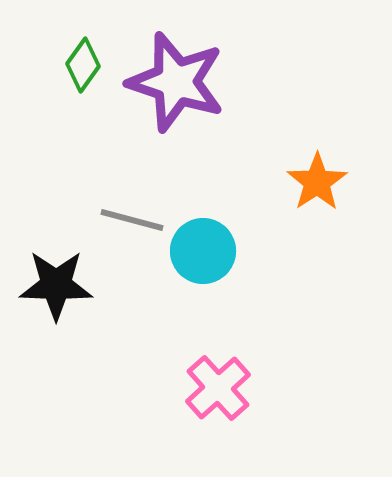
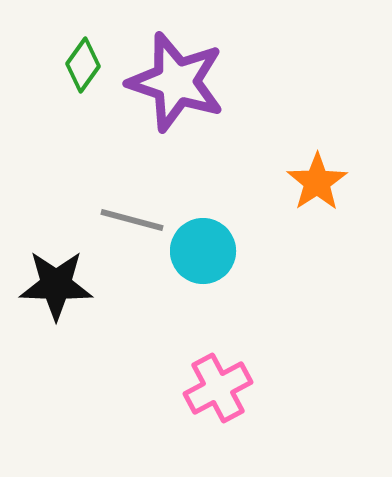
pink cross: rotated 14 degrees clockwise
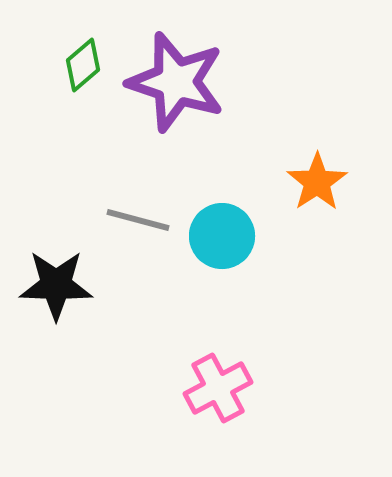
green diamond: rotated 14 degrees clockwise
gray line: moved 6 px right
cyan circle: moved 19 px right, 15 px up
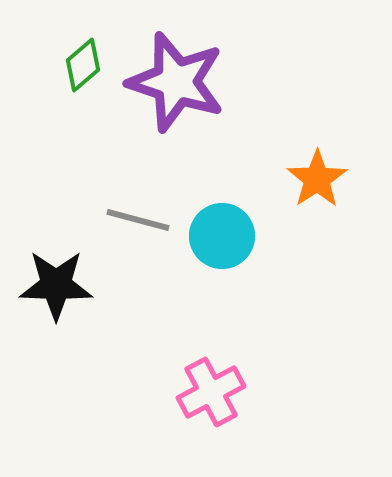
orange star: moved 3 px up
pink cross: moved 7 px left, 4 px down
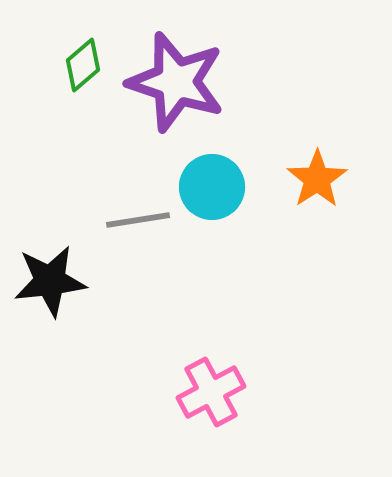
gray line: rotated 24 degrees counterclockwise
cyan circle: moved 10 px left, 49 px up
black star: moved 6 px left, 4 px up; rotated 8 degrees counterclockwise
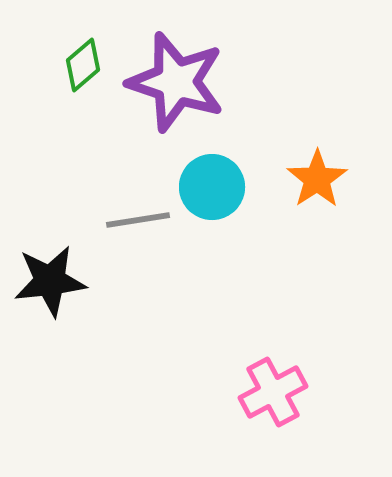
pink cross: moved 62 px right
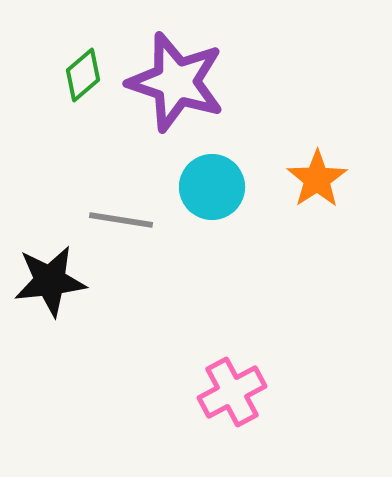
green diamond: moved 10 px down
gray line: moved 17 px left; rotated 18 degrees clockwise
pink cross: moved 41 px left
